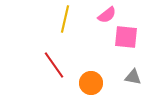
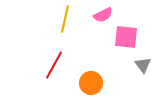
pink semicircle: moved 4 px left; rotated 12 degrees clockwise
red line: rotated 64 degrees clockwise
gray triangle: moved 10 px right, 12 px up; rotated 42 degrees clockwise
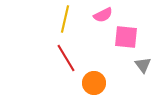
red line: moved 12 px right, 7 px up; rotated 60 degrees counterclockwise
orange circle: moved 3 px right
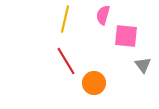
pink semicircle: rotated 132 degrees clockwise
pink square: moved 1 px up
red line: moved 3 px down
